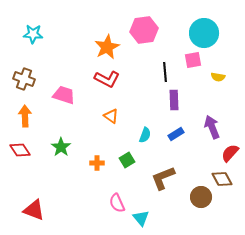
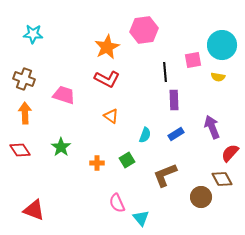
cyan circle: moved 18 px right, 12 px down
orange arrow: moved 3 px up
brown L-shape: moved 2 px right, 3 px up
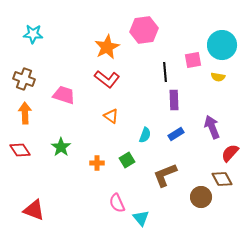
red L-shape: rotated 10 degrees clockwise
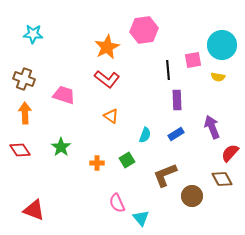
black line: moved 3 px right, 2 px up
purple rectangle: moved 3 px right
brown circle: moved 9 px left, 1 px up
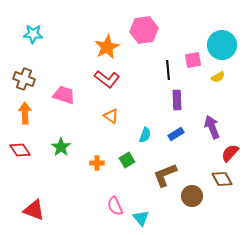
yellow semicircle: rotated 40 degrees counterclockwise
pink semicircle: moved 2 px left, 3 px down
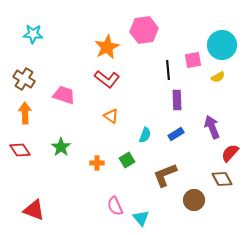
brown cross: rotated 10 degrees clockwise
brown circle: moved 2 px right, 4 px down
